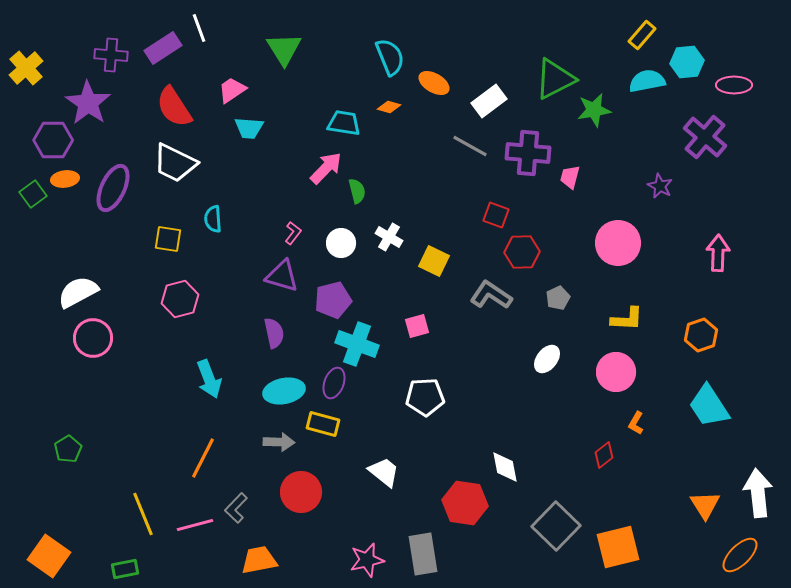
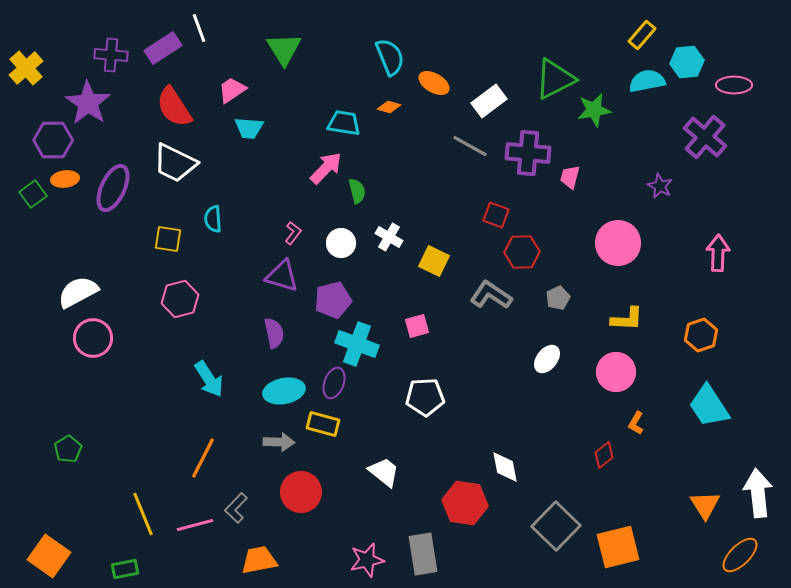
cyan arrow at (209, 379): rotated 12 degrees counterclockwise
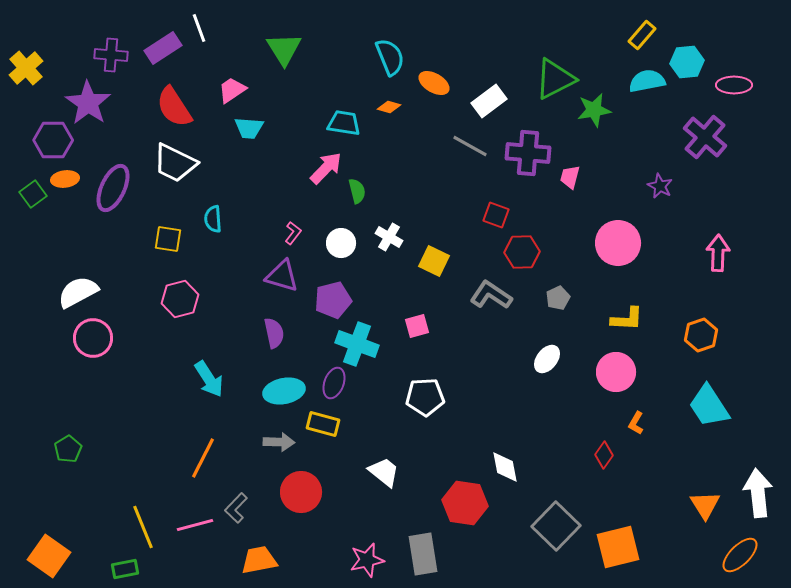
red diamond at (604, 455): rotated 16 degrees counterclockwise
yellow line at (143, 514): moved 13 px down
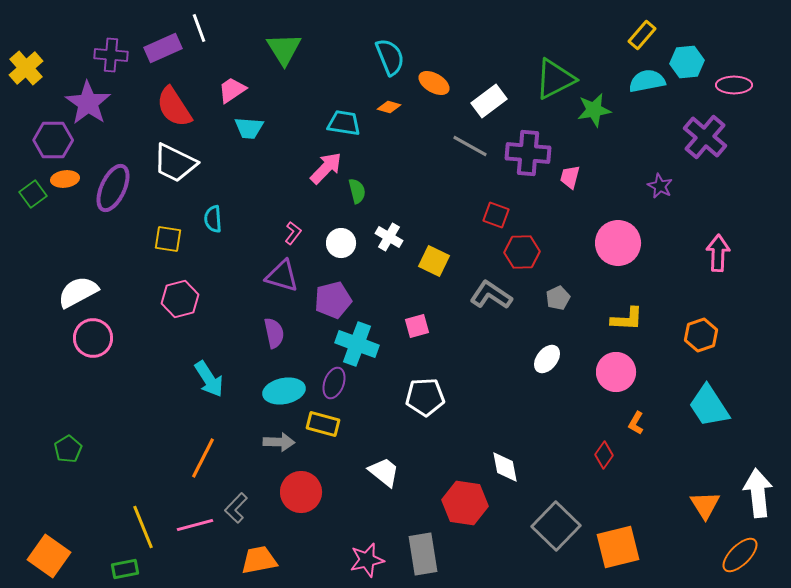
purple rectangle at (163, 48): rotated 9 degrees clockwise
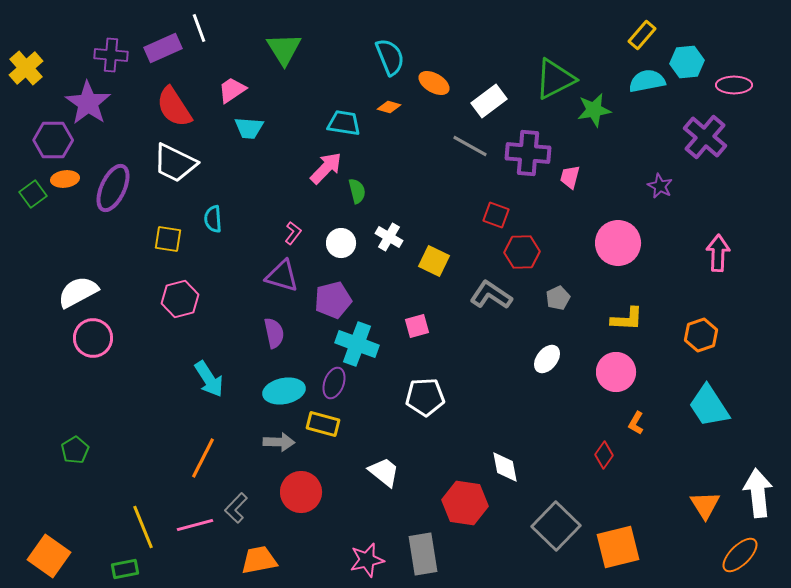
green pentagon at (68, 449): moved 7 px right, 1 px down
